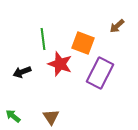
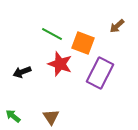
green line: moved 9 px right, 5 px up; rotated 55 degrees counterclockwise
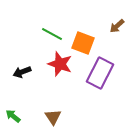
brown triangle: moved 2 px right
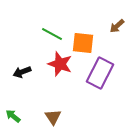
orange square: rotated 15 degrees counterclockwise
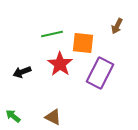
brown arrow: rotated 21 degrees counterclockwise
green line: rotated 40 degrees counterclockwise
red star: rotated 15 degrees clockwise
brown triangle: rotated 30 degrees counterclockwise
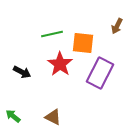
black arrow: rotated 132 degrees counterclockwise
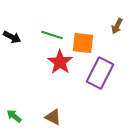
green line: moved 1 px down; rotated 30 degrees clockwise
red star: moved 2 px up
black arrow: moved 10 px left, 35 px up
green arrow: moved 1 px right
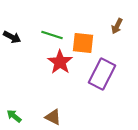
purple rectangle: moved 2 px right, 1 px down
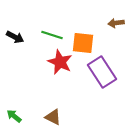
brown arrow: moved 1 px left, 3 px up; rotated 56 degrees clockwise
black arrow: moved 3 px right
red star: rotated 10 degrees counterclockwise
purple rectangle: moved 2 px up; rotated 60 degrees counterclockwise
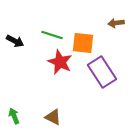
black arrow: moved 4 px down
green arrow: rotated 28 degrees clockwise
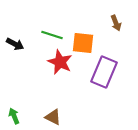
brown arrow: rotated 105 degrees counterclockwise
black arrow: moved 3 px down
purple rectangle: moved 2 px right; rotated 56 degrees clockwise
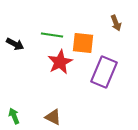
green line: rotated 10 degrees counterclockwise
red star: rotated 20 degrees clockwise
